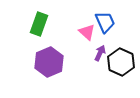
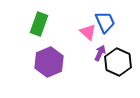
pink triangle: moved 1 px right
black hexagon: moved 3 px left
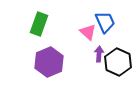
purple arrow: moved 1 px left, 1 px down; rotated 21 degrees counterclockwise
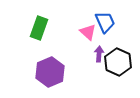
green rectangle: moved 4 px down
purple hexagon: moved 1 px right, 10 px down
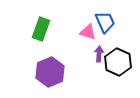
green rectangle: moved 2 px right, 1 px down
pink triangle: rotated 24 degrees counterclockwise
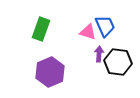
blue trapezoid: moved 4 px down
black hexagon: rotated 16 degrees counterclockwise
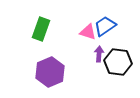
blue trapezoid: rotated 100 degrees counterclockwise
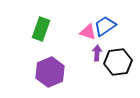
purple arrow: moved 2 px left, 1 px up
black hexagon: rotated 16 degrees counterclockwise
